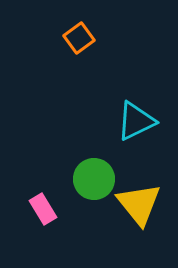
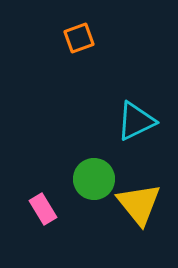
orange square: rotated 16 degrees clockwise
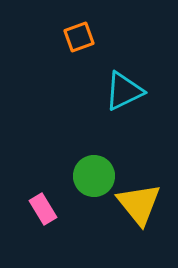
orange square: moved 1 px up
cyan triangle: moved 12 px left, 30 px up
green circle: moved 3 px up
